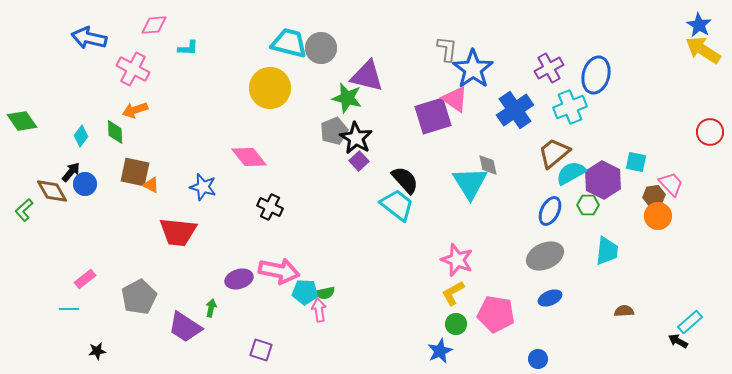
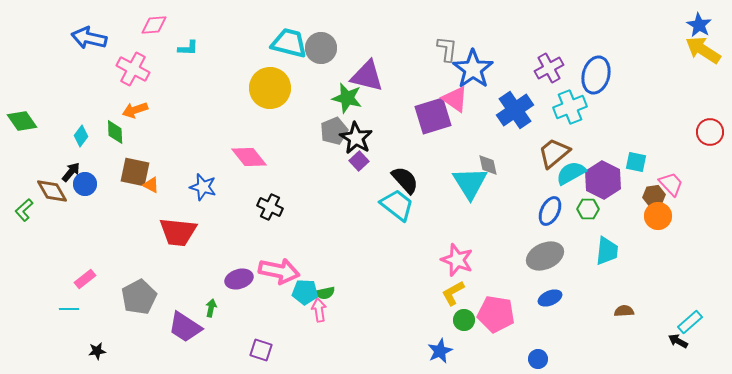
green hexagon at (588, 205): moved 4 px down
green circle at (456, 324): moved 8 px right, 4 px up
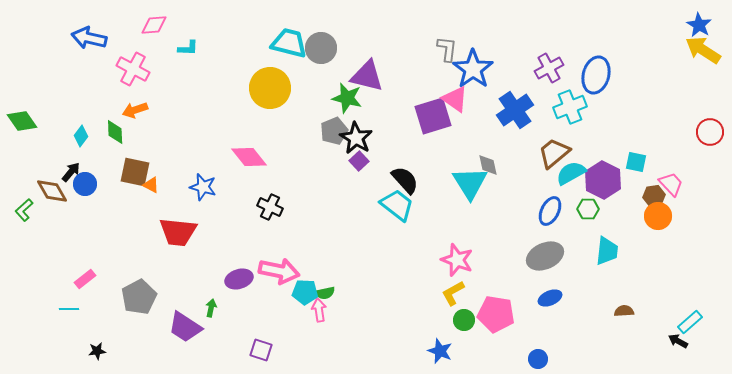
blue star at (440, 351): rotated 25 degrees counterclockwise
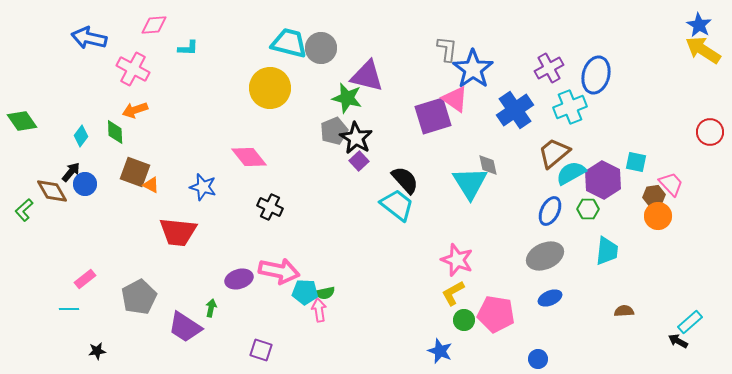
brown square at (135, 172): rotated 8 degrees clockwise
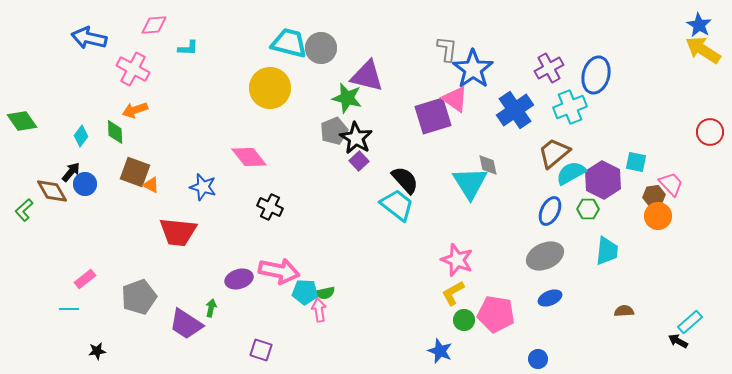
gray pentagon at (139, 297): rotated 8 degrees clockwise
purple trapezoid at (185, 327): moved 1 px right, 3 px up
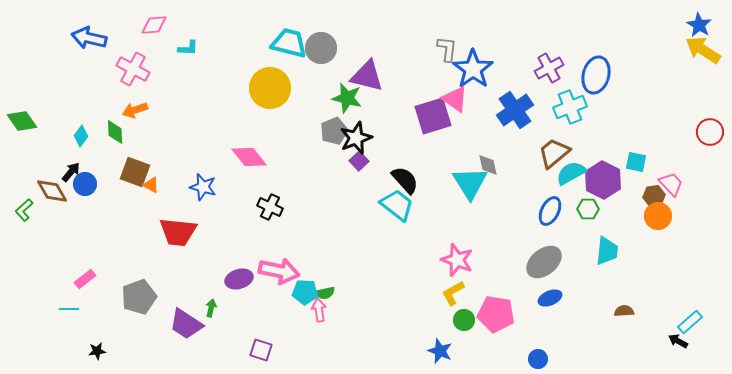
black star at (356, 138): rotated 20 degrees clockwise
gray ellipse at (545, 256): moved 1 px left, 6 px down; rotated 15 degrees counterclockwise
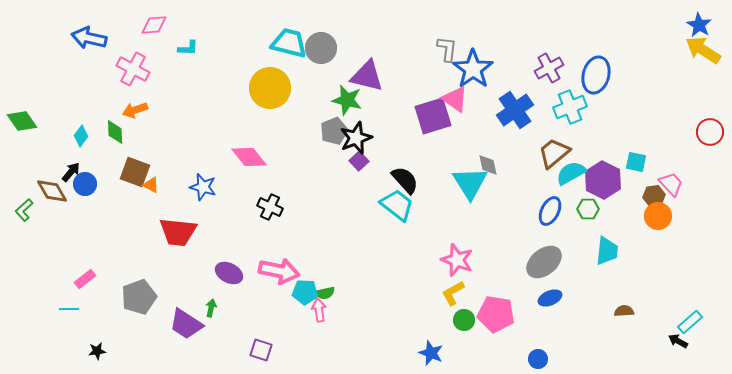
green star at (347, 98): moved 2 px down
purple ellipse at (239, 279): moved 10 px left, 6 px up; rotated 44 degrees clockwise
blue star at (440, 351): moved 9 px left, 2 px down
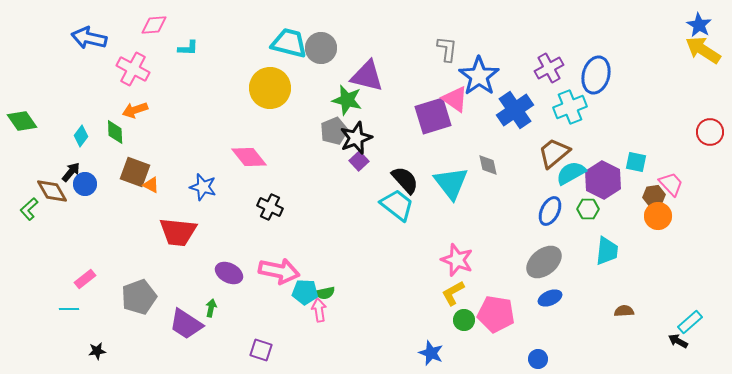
blue star at (473, 69): moved 6 px right, 7 px down
cyan triangle at (470, 183): moved 19 px left; rotated 6 degrees counterclockwise
green L-shape at (24, 210): moved 5 px right, 1 px up
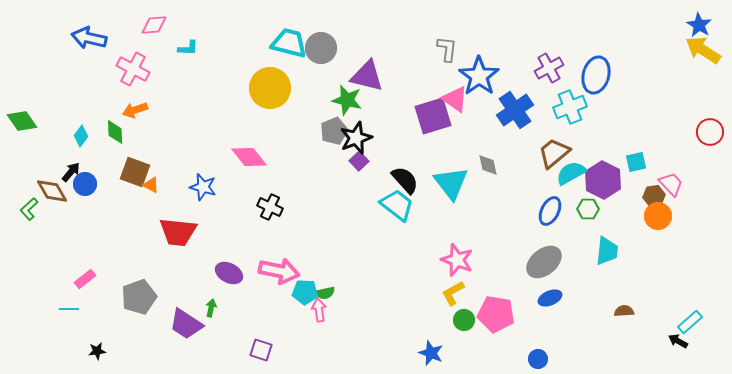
cyan square at (636, 162): rotated 25 degrees counterclockwise
